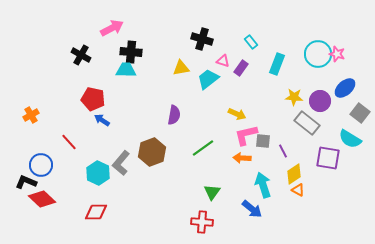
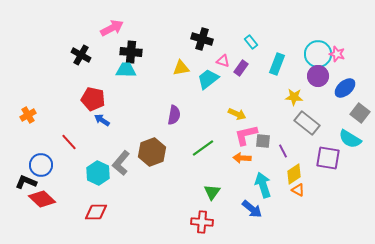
purple circle at (320, 101): moved 2 px left, 25 px up
orange cross at (31, 115): moved 3 px left
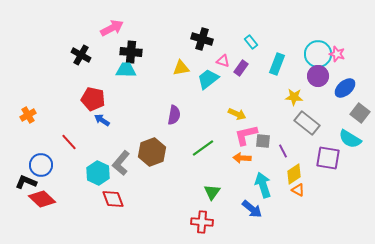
red diamond at (96, 212): moved 17 px right, 13 px up; rotated 70 degrees clockwise
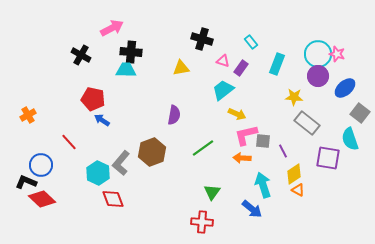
cyan trapezoid at (208, 79): moved 15 px right, 11 px down
cyan semicircle at (350, 139): rotated 40 degrees clockwise
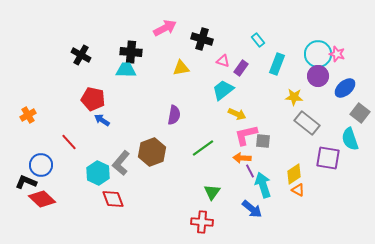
pink arrow at (112, 28): moved 53 px right
cyan rectangle at (251, 42): moved 7 px right, 2 px up
purple line at (283, 151): moved 33 px left, 20 px down
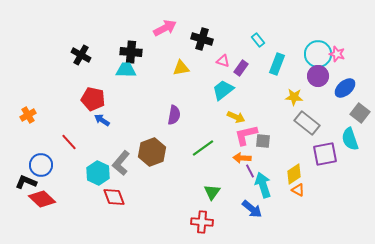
yellow arrow at (237, 114): moved 1 px left, 3 px down
purple square at (328, 158): moved 3 px left, 4 px up; rotated 20 degrees counterclockwise
red diamond at (113, 199): moved 1 px right, 2 px up
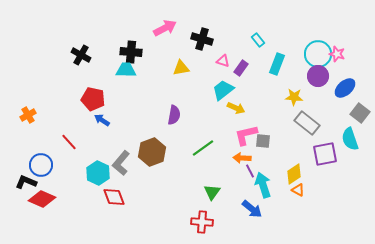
yellow arrow at (236, 117): moved 9 px up
red diamond at (42, 199): rotated 20 degrees counterclockwise
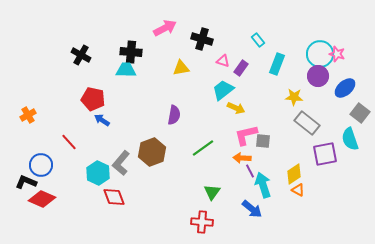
cyan circle at (318, 54): moved 2 px right
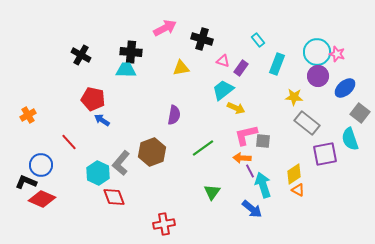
cyan circle at (320, 54): moved 3 px left, 2 px up
red cross at (202, 222): moved 38 px left, 2 px down; rotated 15 degrees counterclockwise
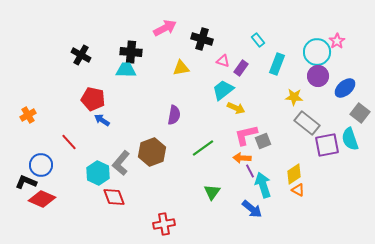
pink star at (337, 54): moved 13 px up; rotated 21 degrees clockwise
gray square at (263, 141): rotated 28 degrees counterclockwise
purple square at (325, 154): moved 2 px right, 9 px up
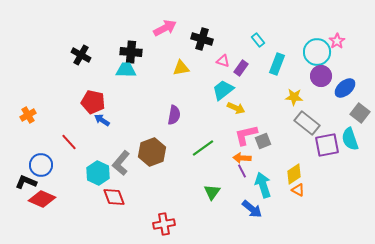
purple circle at (318, 76): moved 3 px right
red pentagon at (93, 99): moved 3 px down
purple line at (250, 171): moved 8 px left
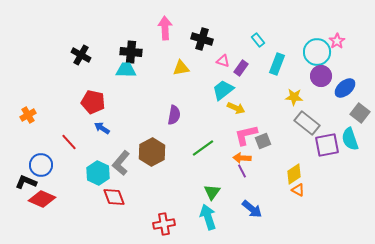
pink arrow at (165, 28): rotated 65 degrees counterclockwise
blue arrow at (102, 120): moved 8 px down
brown hexagon at (152, 152): rotated 8 degrees counterclockwise
cyan arrow at (263, 185): moved 55 px left, 32 px down
